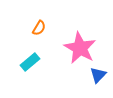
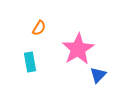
pink star: moved 2 px left, 1 px down; rotated 12 degrees clockwise
cyan rectangle: rotated 60 degrees counterclockwise
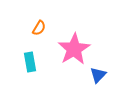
pink star: moved 4 px left
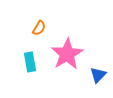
pink star: moved 7 px left, 5 px down
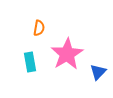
orange semicircle: rotated 21 degrees counterclockwise
blue triangle: moved 3 px up
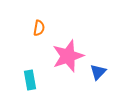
pink star: moved 1 px right, 2 px down; rotated 12 degrees clockwise
cyan rectangle: moved 18 px down
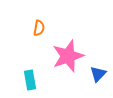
blue triangle: moved 2 px down
